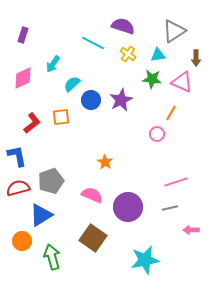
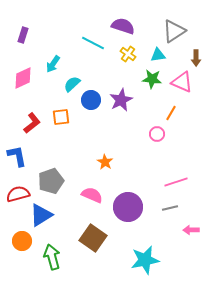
red semicircle: moved 6 px down
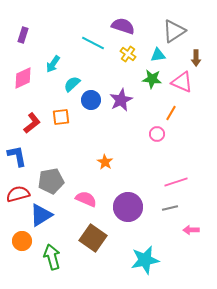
gray pentagon: rotated 10 degrees clockwise
pink semicircle: moved 6 px left, 4 px down
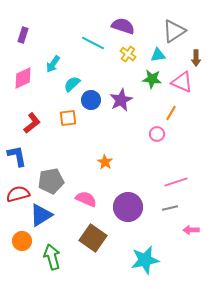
orange square: moved 7 px right, 1 px down
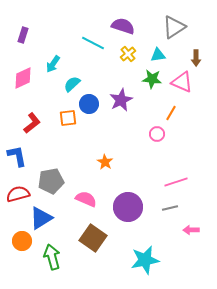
gray triangle: moved 4 px up
yellow cross: rotated 14 degrees clockwise
blue circle: moved 2 px left, 4 px down
blue triangle: moved 3 px down
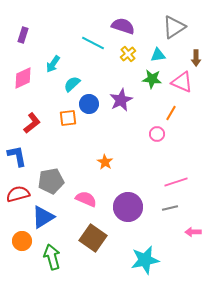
blue triangle: moved 2 px right, 1 px up
pink arrow: moved 2 px right, 2 px down
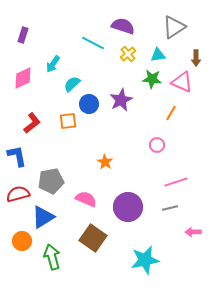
orange square: moved 3 px down
pink circle: moved 11 px down
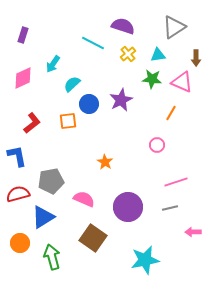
pink semicircle: moved 2 px left
orange circle: moved 2 px left, 2 px down
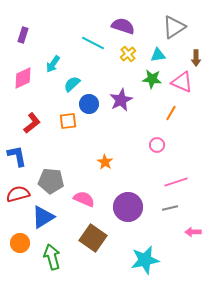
gray pentagon: rotated 15 degrees clockwise
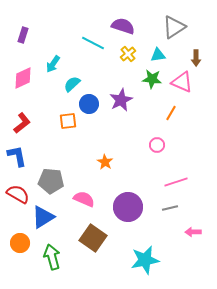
red L-shape: moved 10 px left
red semicircle: rotated 45 degrees clockwise
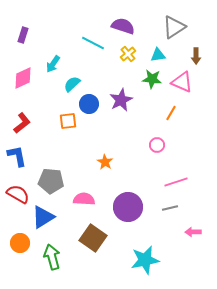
brown arrow: moved 2 px up
pink semicircle: rotated 20 degrees counterclockwise
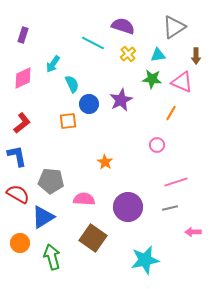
cyan semicircle: rotated 108 degrees clockwise
